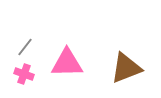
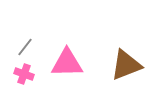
brown triangle: moved 3 px up
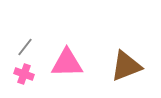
brown triangle: moved 1 px down
